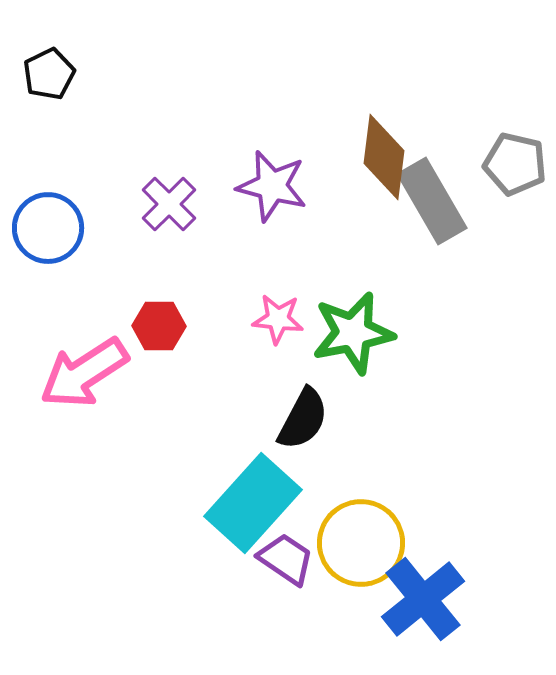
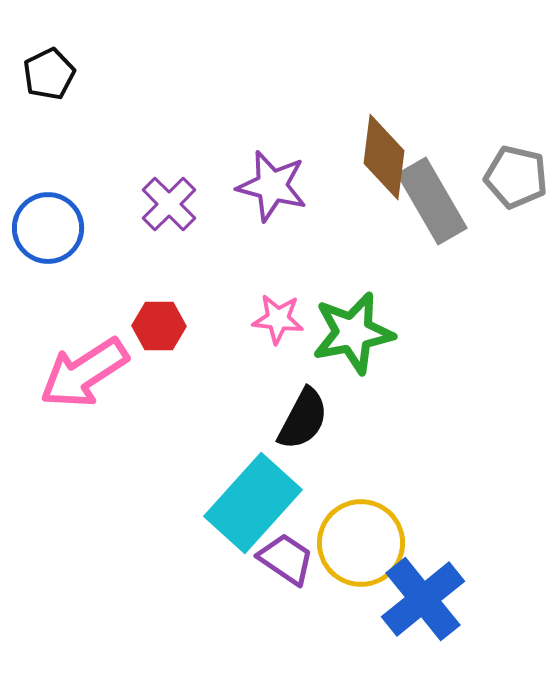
gray pentagon: moved 1 px right, 13 px down
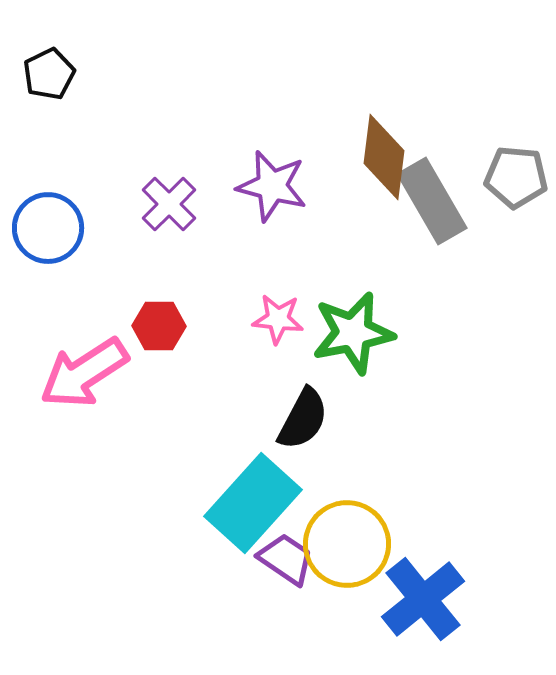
gray pentagon: rotated 8 degrees counterclockwise
yellow circle: moved 14 px left, 1 px down
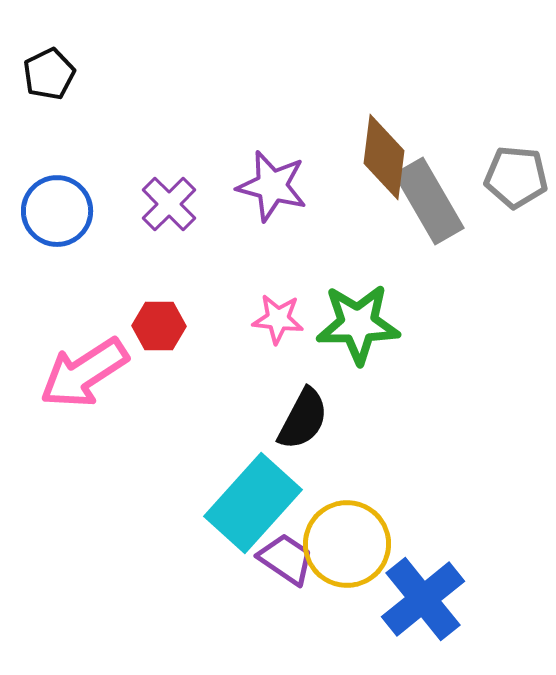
gray rectangle: moved 3 px left
blue circle: moved 9 px right, 17 px up
green star: moved 5 px right, 9 px up; rotated 10 degrees clockwise
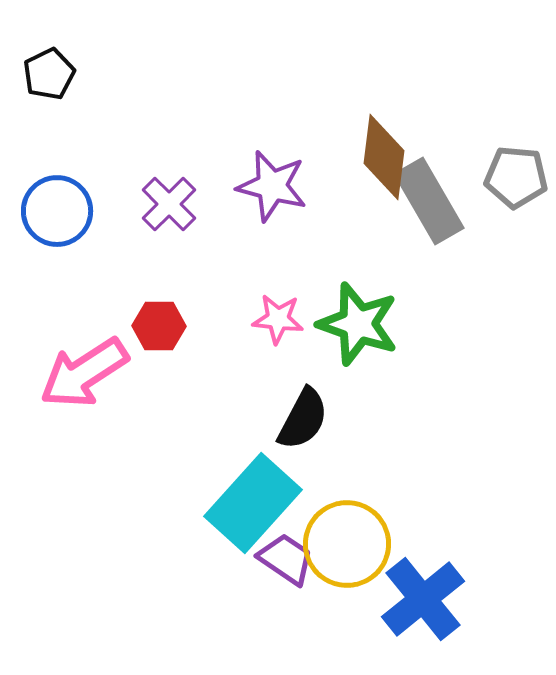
green star: rotated 20 degrees clockwise
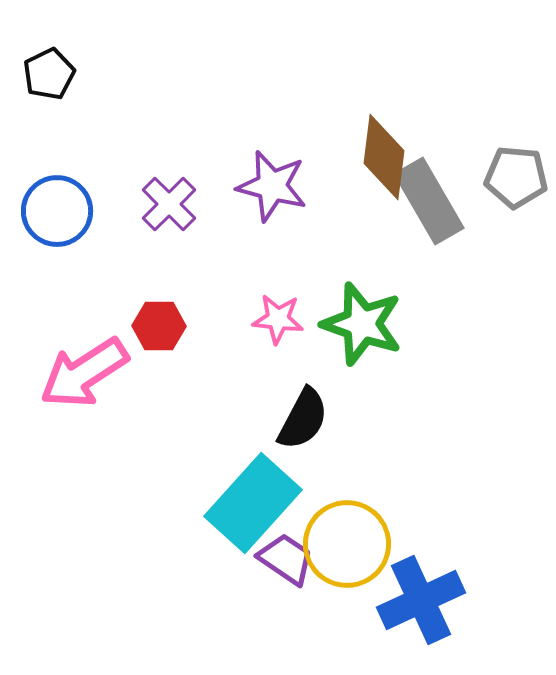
green star: moved 4 px right
blue cross: moved 2 px left, 1 px down; rotated 14 degrees clockwise
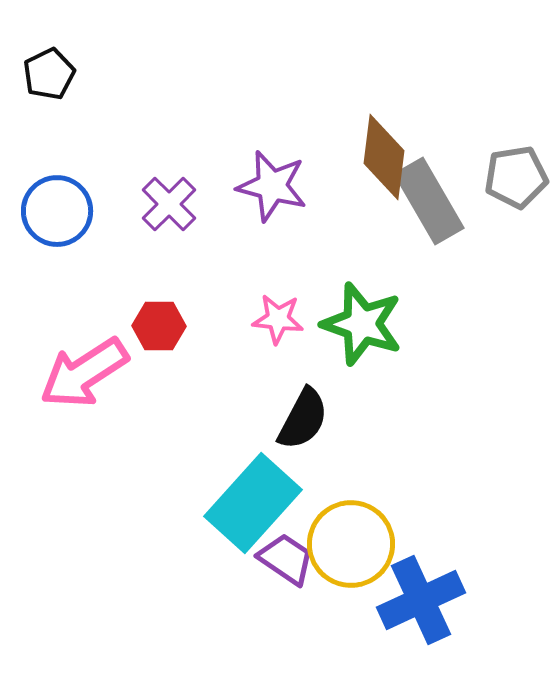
gray pentagon: rotated 14 degrees counterclockwise
yellow circle: moved 4 px right
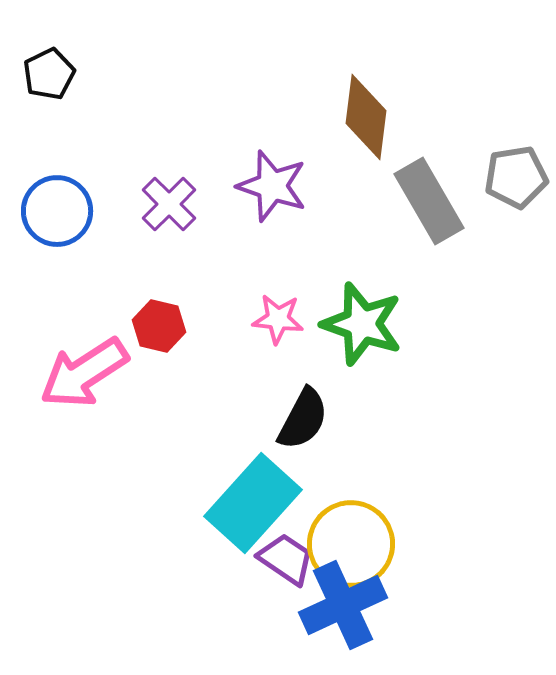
brown diamond: moved 18 px left, 40 px up
purple star: rotated 4 degrees clockwise
red hexagon: rotated 12 degrees clockwise
blue cross: moved 78 px left, 5 px down
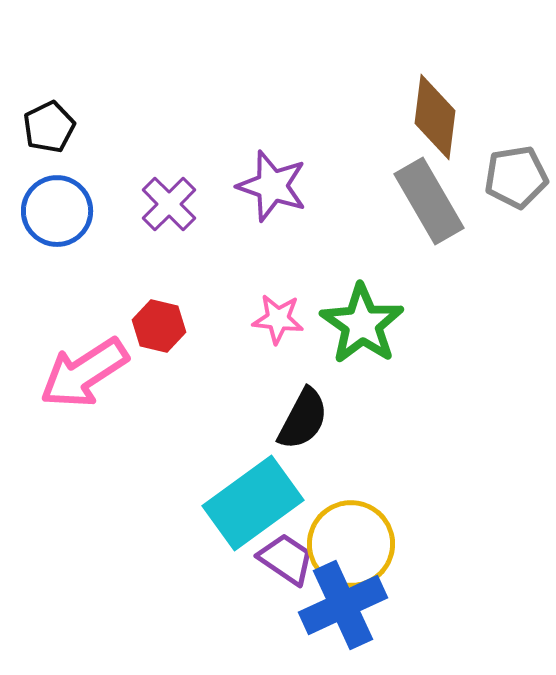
black pentagon: moved 53 px down
brown diamond: moved 69 px right
green star: rotated 16 degrees clockwise
cyan rectangle: rotated 12 degrees clockwise
